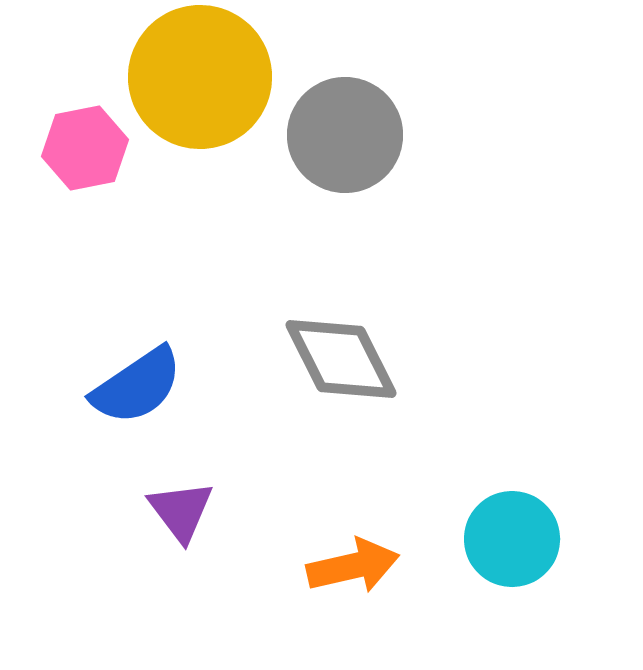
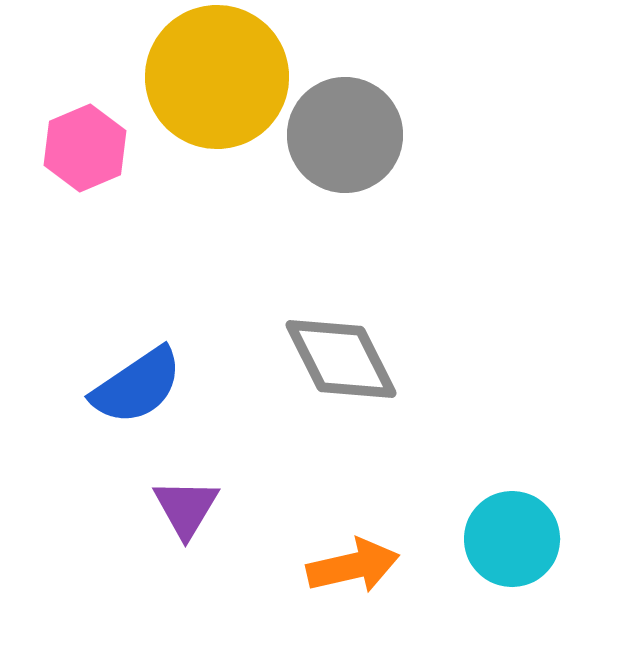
yellow circle: moved 17 px right
pink hexagon: rotated 12 degrees counterclockwise
purple triangle: moved 5 px right, 3 px up; rotated 8 degrees clockwise
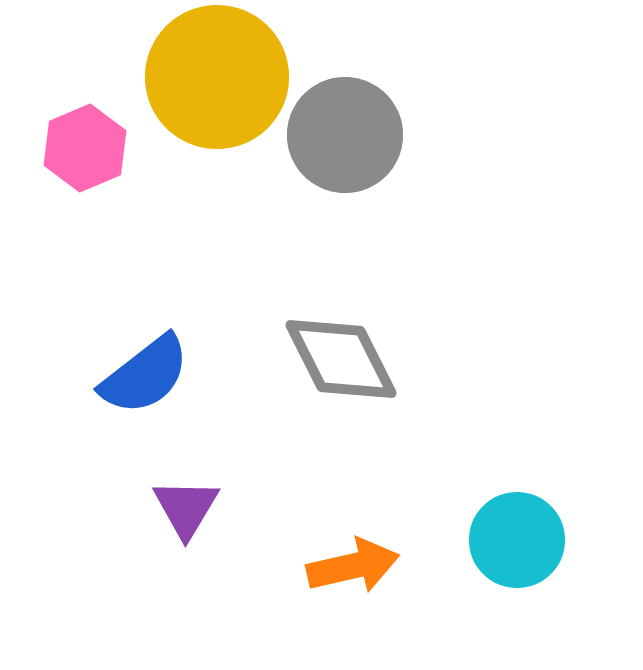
blue semicircle: moved 8 px right, 11 px up; rotated 4 degrees counterclockwise
cyan circle: moved 5 px right, 1 px down
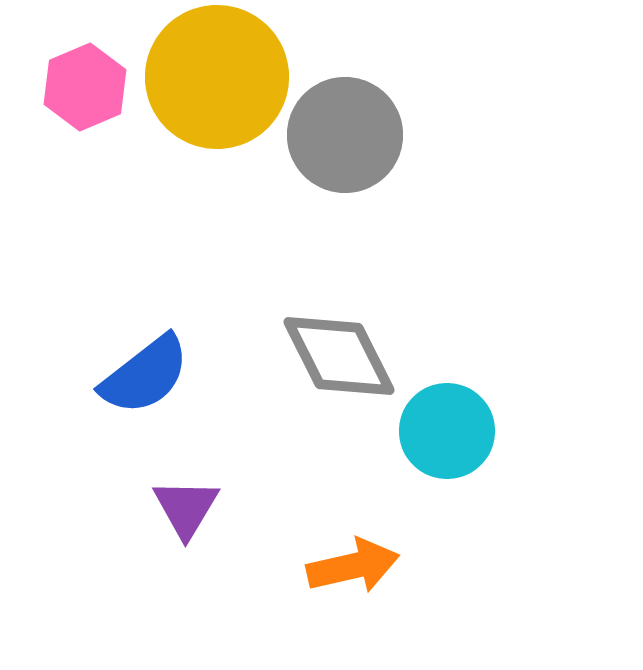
pink hexagon: moved 61 px up
gray diamond: moved 2 px left, 3 px up
cyan circle: moved 70 px left, 109 px up
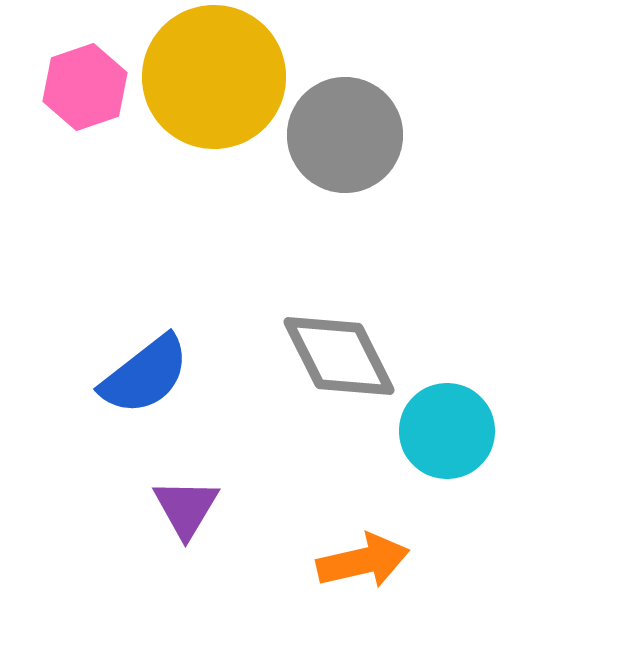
yellow circle: moved 3 px left
pink hexagon: rotated 4 degrees clockwise
orange arrow: moved 10 px right, 5 px up
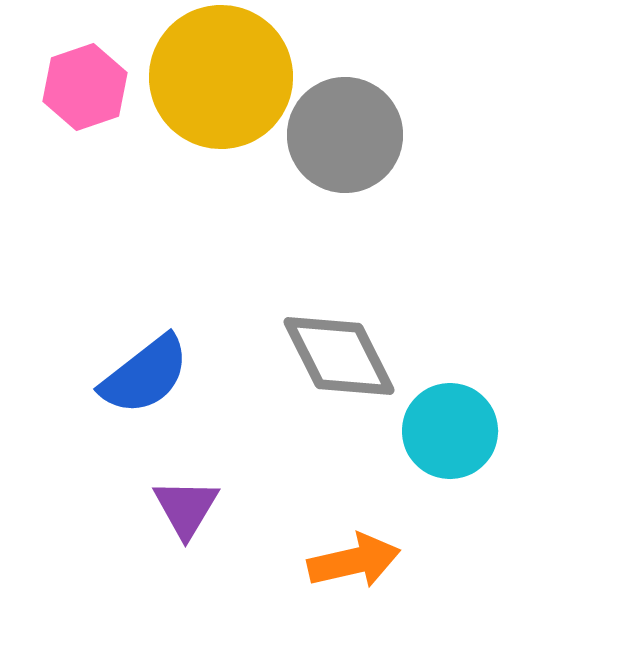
yellow circle: moved 7 px right
cyan circle: moved 3 px right
orange arrow: moved 9 px left
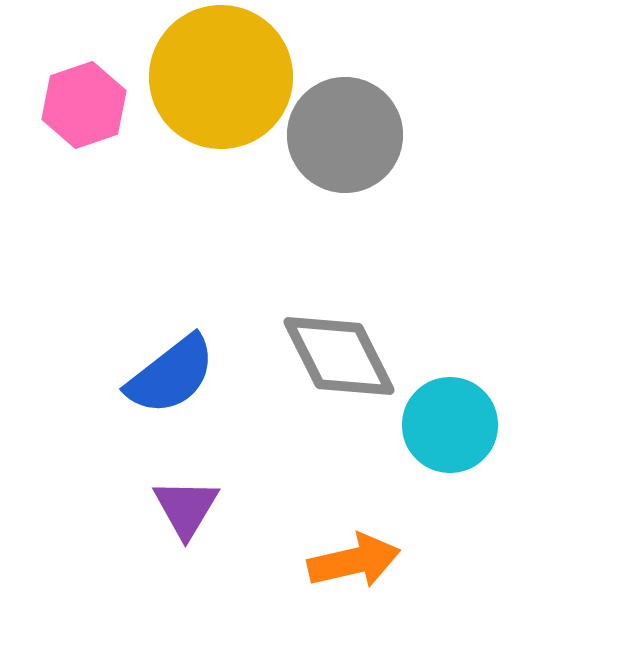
pink hexagon: moved 1 px left, 18 px down
blue semicircle: moved 26 px right
cyan circle: moved 6 px up
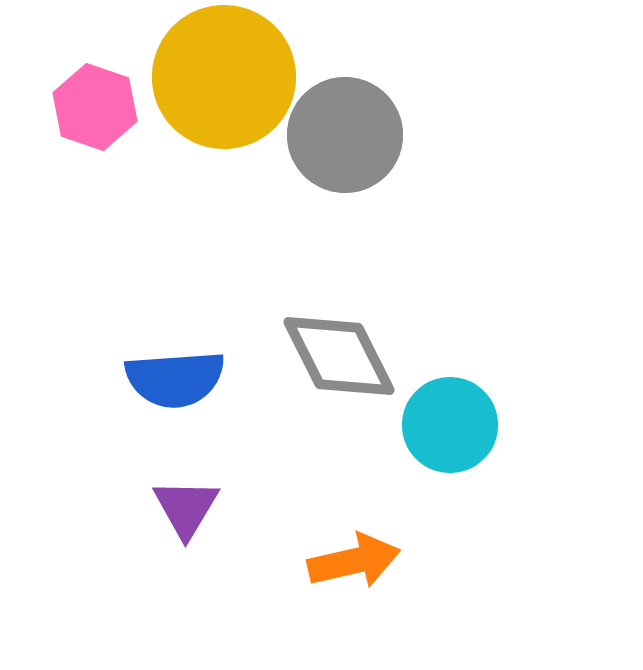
yellow circle: moved 3 px right
pink hexagon: moved 11 px right, 2 px down; rotated 22 degrees counterclockwise
blue semicircle: moved 4 px right, 4 px down; rotated 34 degrees clockwise
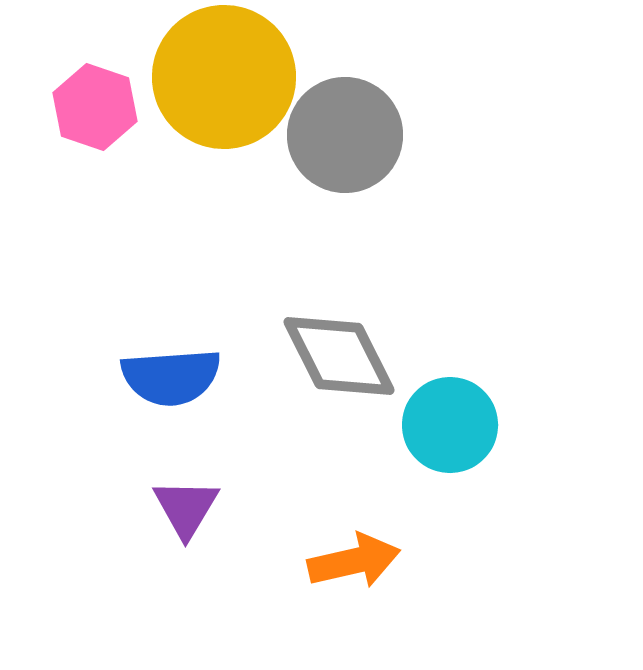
blue semicircle: moved 4 px left, 2 px up
